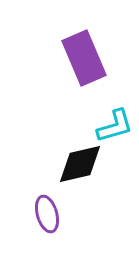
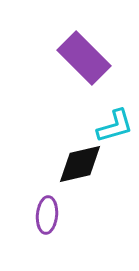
purple rectangle: rotated 22 degrees counterclockwise
purple ellipse: moved 1 px down; rotated 21 degrees clockwise
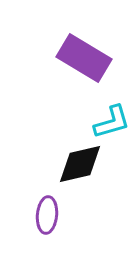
purple rectangle: rotated 14 degrees counterclockwise
cyan L-shape: moved 3 px left, 4 px up
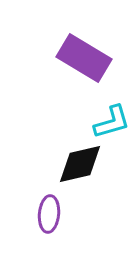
purple ellipse: moved 2 px right, 1 px up
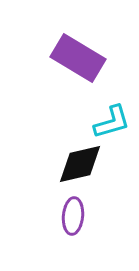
purple rectangle: moved 6 px left
purple ellipse: moved 24 px right, 2 px down
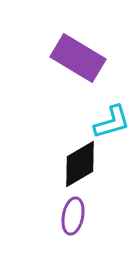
black diamond: rotated 18 degrees counterclockwise
purple ellipse: rotated 6 degrees clockwise
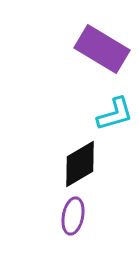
purple rectangle: moved 24 px right, 9 px up
cyan L-shape: moved 3 px right, 8 px up
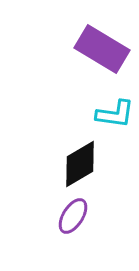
cyan L-shape: rotated 24 degrees clockwise
purple ellipse: rotated 21 degrees clockwise
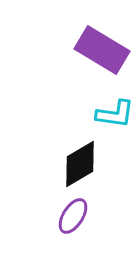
purple rectangle: moved 1 px down
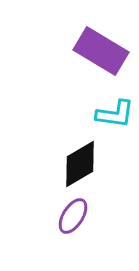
purple rectangle: moved 1 px left, 1 px down
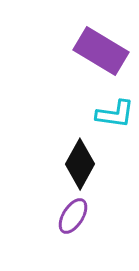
black diamond: rotated 30 degrees counterclockwise
